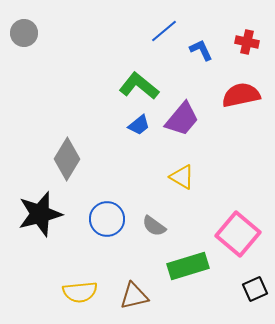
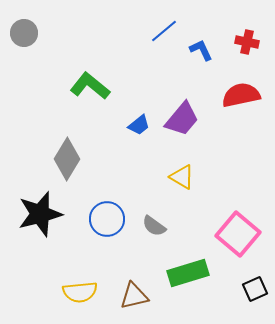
green L-shape: moved 49 px left
green rectangle: moved 7 px down
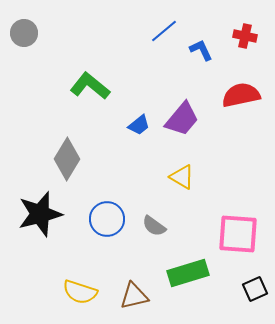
red cross: moved 2 px left, 6 px up
pink square: rotated 36 degrees counterclockwise
yellow semicircle: rotated 24 degrees clockwise
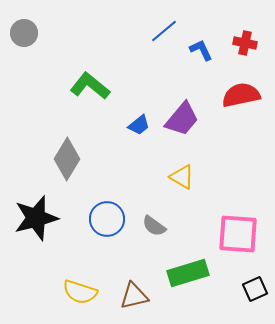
red cross: moved 7 px down
black star: moved 4 px left, 4 px down
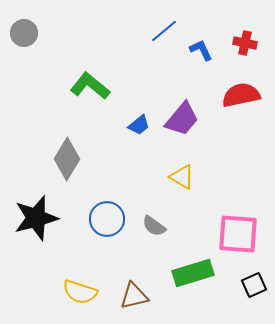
green rectangle: moved 5 px right
black square: moved 1 px left, 4 px up
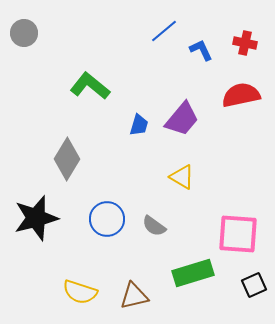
blue trapezoid: rotated 35 degrees counterclockwise
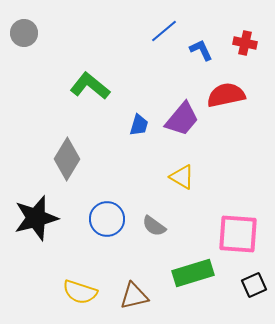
red semicircle: moved 15 px left
